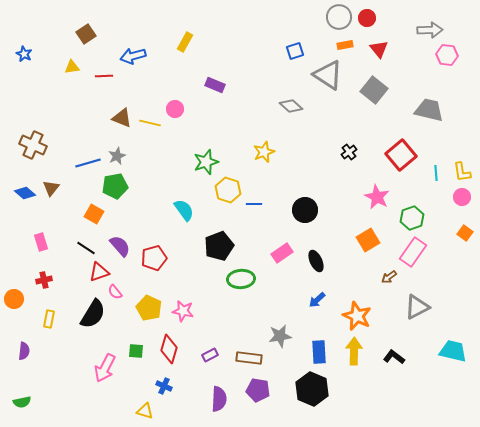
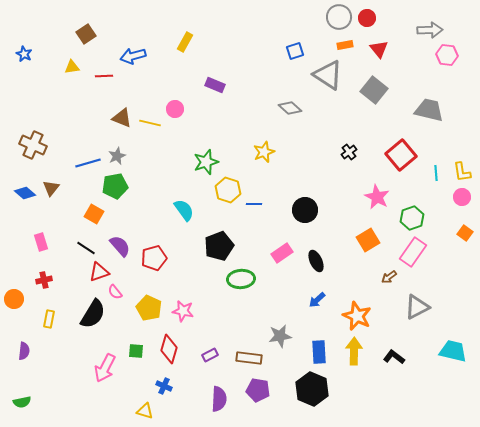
gray diamond at (291, 106): moved 1 px left, 2 px down
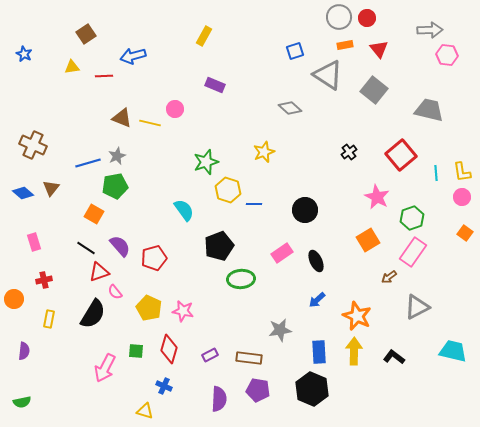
yellow rectangle at (185, 42): moved 19 px right, 6 px up
blue diamond at (25, 193): moved 2 px left
pink rectangle at (41, 242): moved 7 px left
gray star at (280, 336): moved 6 px up
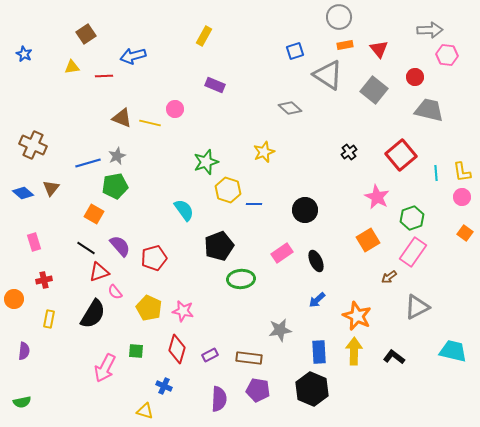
red circle at (367, 18): moved 48 px right, 59 px down
red diamond at (169, 349): moved 8 px right
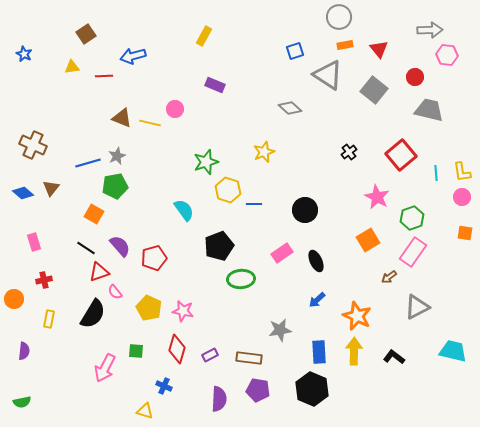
orange square at (465, 233): rotated 28 degrees counterclockwise
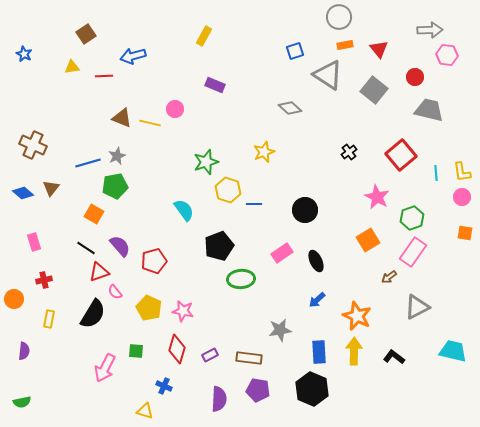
red pentagon at (154, 258): moved 3 px down
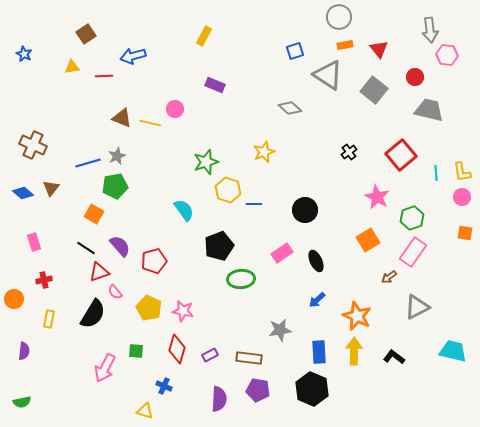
gray arrow at (430, 30): rotated 85 degrees clockwise
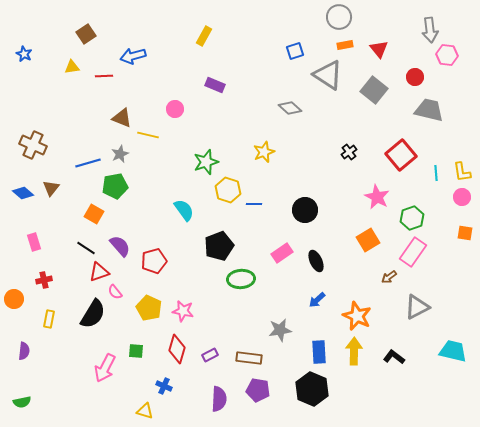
yellow line at (150, 123): moved 2 px left, 12 px down
gray star at (117, 156): moved 3 px right, 2 px up
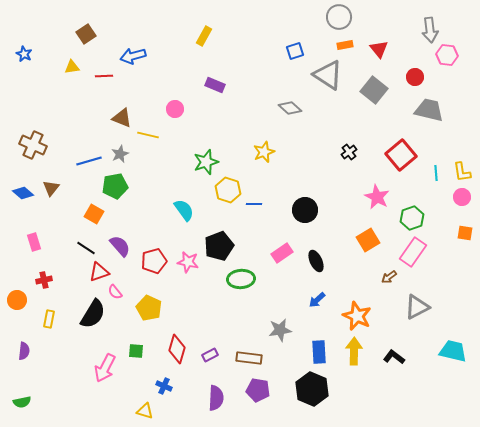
blue line at (88, 163): moved 1 px right, 2 px up
orange circle at (14, 299): moved 3 px right, 1 px down
pink star at (183, 311): moved 5 px right, 49 px up
purple semicircle at (219, 399): moved 3 px left, 1 px up
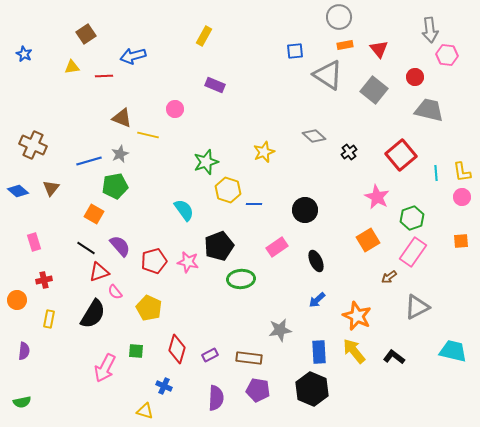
blue square at (295, 51): rotated 12 degrees clockwise
gray diamond at (290, 108): moved 24 px right, 28 px down
blue diamond at (23, 193): moved 5 px left, 2 px up
orange square at (465, 233): moved 4 px left, 8 px down; rotated 14 degrees counterclockwise
pink rectangle at (282, 253): moved 5 px left, 6 px up
yellow arrow at (354, 351): rotated 40 degrees counterclockwise
